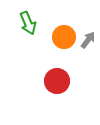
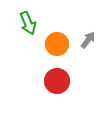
orange circle: moved 7 px left, 7 px down
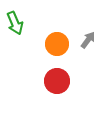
green arrow: moved 13 px left
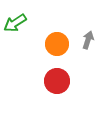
green arrow: rotated 80 degrees clockwise
gray arrow: rotated 18 degrees counterclockwise
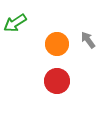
gray arrow: rotated 54 degrees counterclockwise
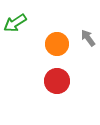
gray arrow: moved 2 px up
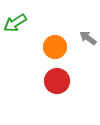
gray arrow: rotated 18 degrees counterclockwise
orange circle: moved 2 px left, 3 px down
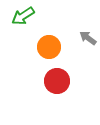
green arrow: moved 8 px right, 7 px up
orange circle: moved 6 px left
